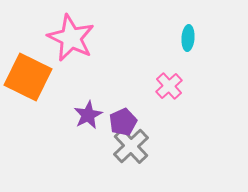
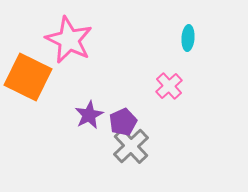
pink star: moved 2 px left, 2 px down
purple star: moved 1 px right
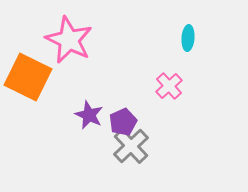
purple star: rotated 20 degrees counterclockwise
